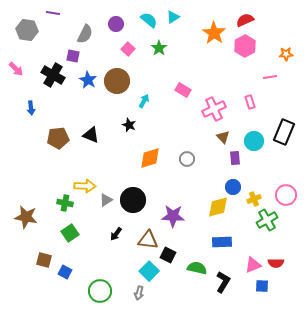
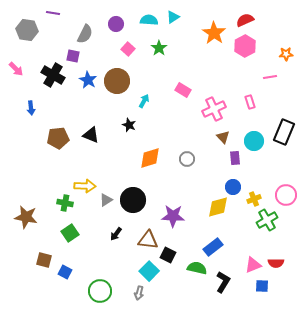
cyan semicircle at (149, 20): rotated 36 degrees counterclockwise
blue rectangle at (222, 242): moved 9 px left, 5 px down; rotated 36 degrees counterclockwise
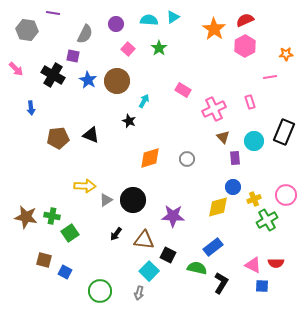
orange star at (214, 33): moved 4 px up
black star at (129, 125): moved 4 px up
green cross at (65, 203): moved 13 px left, 13 px down
brown triangle at (148, 240): moved 4 px left
pink triangle at (253, 265): rotated 48 degrees clockwise
black L-shape at (223, 282): moved 2 px left, 1 px down
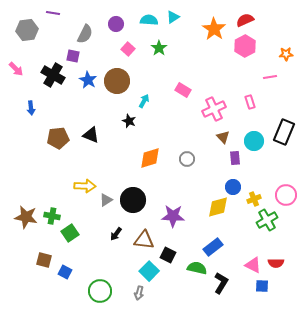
gray hexagon at (27, 30): rotated 15 degrees counterclockwise
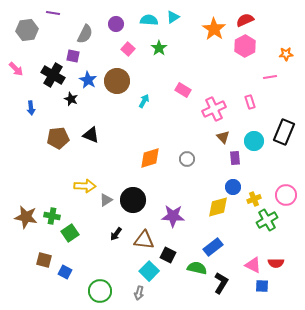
black star at (129, 121): moved 58 px left, 22 px up
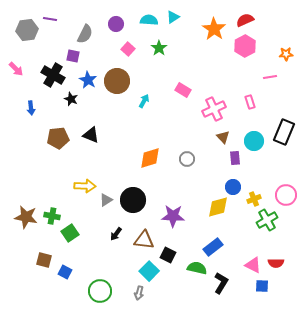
purple line at (53, 13): moved 3 px left, 6 px down
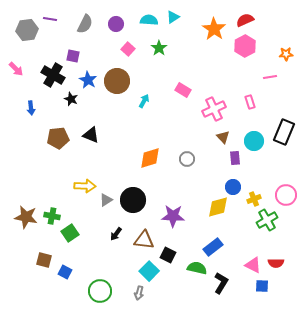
gray semicircle at (85, 34): moved 10 px up
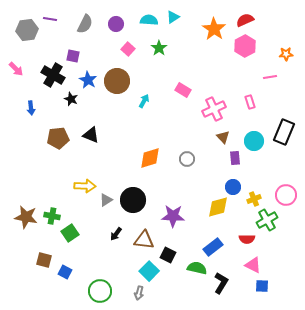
red semicircle at (276, 263): moved 29 px left, 24 px up
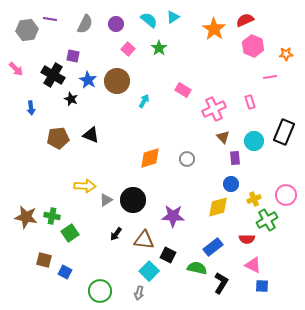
cyan semicircle at (149, 20): rotated 36 degrees clockwise
pink hexagon at (245, 46): moved 8 px right; rotated 10 degrees counterclockwise
blue circle at (233, 187): moved 2 px left, 3 px up
